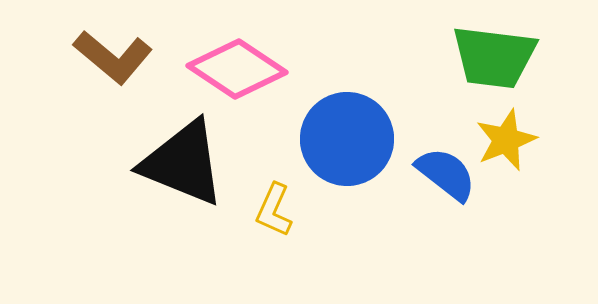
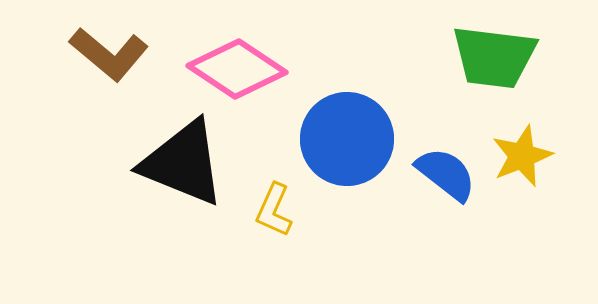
brown L-shape: moved 4 px left, 3 px up
yellow star: moved 16 px right, 16 px down
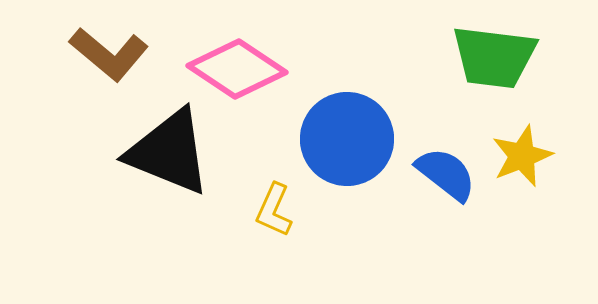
black triangle: moved 14 px left, 11 px up
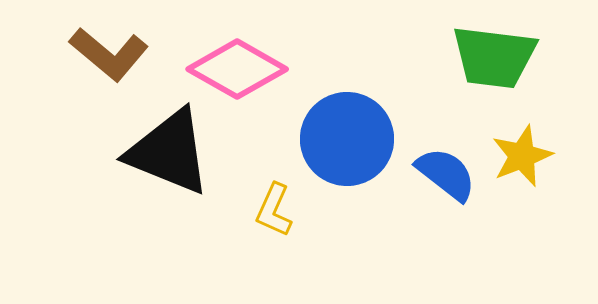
pink diamond: rotated 4 degrees counterclockwise
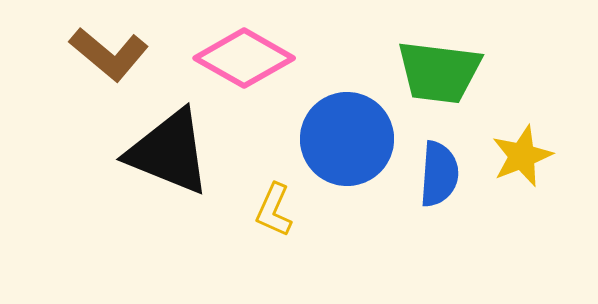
green trapezoid: moved 55 px left, 15 px down
pink diamond: moved 7 px right, 11 px up
blue semicircle: moved 7 px left; rotated 56 degrees clockwise
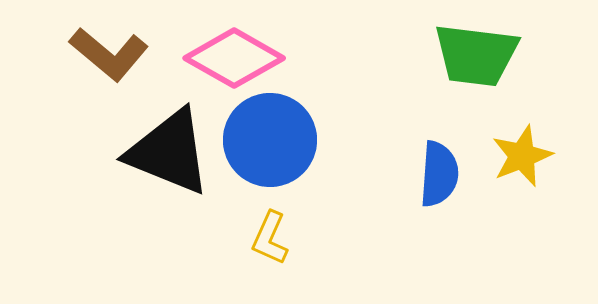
pink diamond: moved 10 px left
green trapezoid: moved 37 px right, 17 px up
blue circle: moved 77 px left, 1 px down
yellow L-shape: moved 4 px left, 28 px down
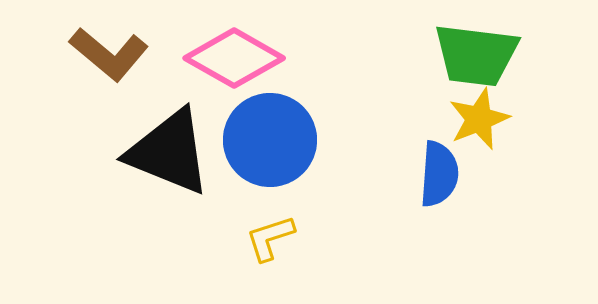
yellow star: moved 43 px left, 37 px up
yellow L-shape: rotated 48 degrees clockwise
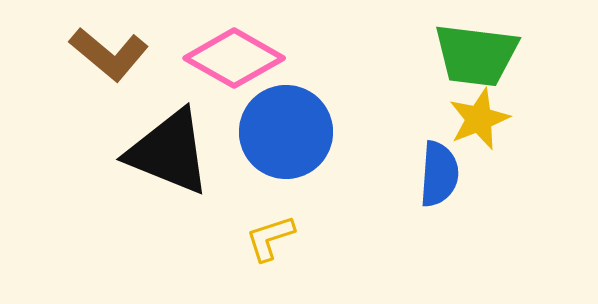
blue circle: moved 16 px right, 8 px up
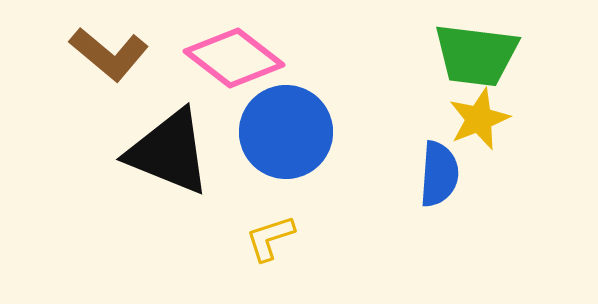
pink diamond: rotated 8 degrees clockwise
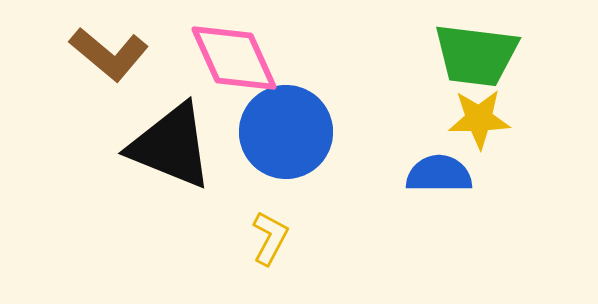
pink diamond: rotated 28 degrees clockwise
yellow star: rotated 20 degrees clockwise
black triangle: moved 2 px right, 6 px up
blue semicircle: rotated 94 degrees counterclockwise
yellow L-shape: rotated 136 degrees clockwise
